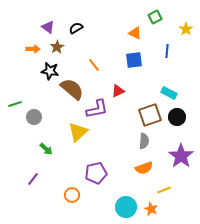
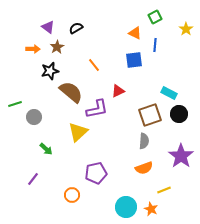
blue line: moved 12 px left, 6 px up
black star: rotated 24 degrees counterclockwise
brown semicircle: moved 1 px left, 3 px down
black circle: moved 2 px right, 3 px up
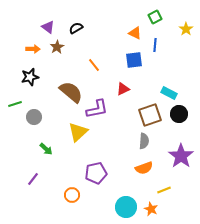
black star: moved 20 px left, 6 px down
red triangle: moved 5 px right, 2 px up
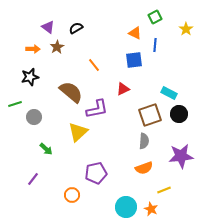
purple star: rotated 30 degrees clockwise
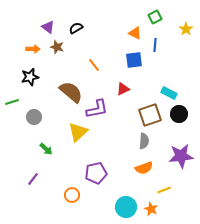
brown star: rotated 24 degrees counterclockwise
green line: moved 3 px left, 2 px up
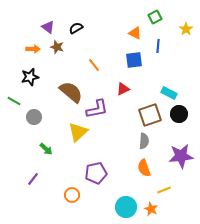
blue line: moved 3 px right, 1 px down
green line: moved 2 px right, 1 px up; rotated 48 degrees clockwise
orange semicircle: rotated 90 degrees clockwise
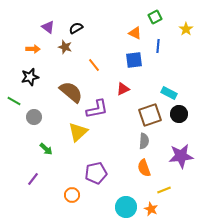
brown star: moved 8 px right
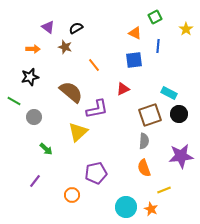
purple line: moved 2 px right, 2 px down
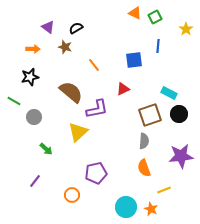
orange triangle: moved 20 px up
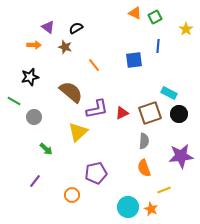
orange arrow: moved 1 px right, 4 px up
red triangle: moved 1 px left, 24 px down
brown square: moved 2 px up
cyan circle: moved 2 px right
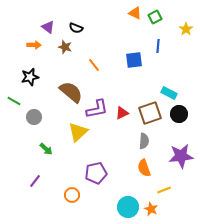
black semicircle: rotated 128 degrees counterclockwise
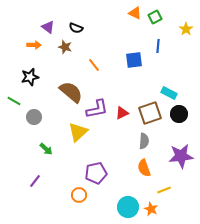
orange circle: moved 7 px right
